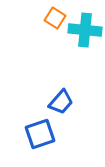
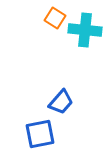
blue square: rotated 8 degrees clockwise
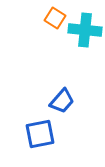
blue trapezoid: moved 1 px right, 1 px up
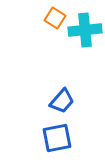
cyan cross: rotated 12 degrees counterclockwise
blue square: moved 17 px right, 4 px down
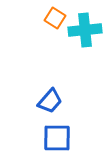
blue trapezoid: moved 12 px left
blue square: rotated 12 degrees clockwise
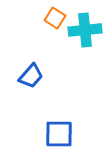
blue trapezoid: moved 19 px left, 25 px up
blue square: moved 2 px right, 4 px up
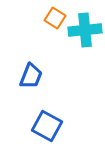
blue trapezoid: rotated 20 degrees counterclockwise
blue square: moved 12 px left, 8 px up; rotated 28 degrees clockwise
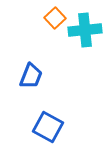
orange square: rotated 15 degrees clockwise
blue square: moved 1 px right, 1 px down
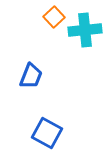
orange square: moved 1 px left, 1 px up
blue square: moved 1 px left, 6 px down
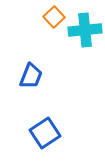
blue square: moved 2 px left; rotated 28 degrees clockwise
